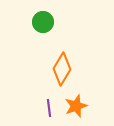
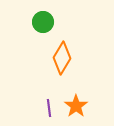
orange diamond: moved 11 px up
orange star: rotated 15 degrees counterclockwise
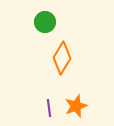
green circle: moved 2 px right
orange star: rotated 15 degrees clockwise
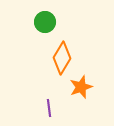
orange star: moved 5 px right, 19 px up
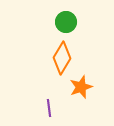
green circle: moved 21 px right
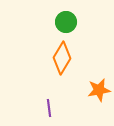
orange star: moved 18 px right, 3 px down; rotated 10 degrees clockwise
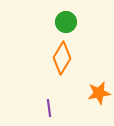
orange star: moved 3 px down
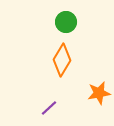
orange diamond: moved 2 px down
purple line: rotated 54 degrees clockwise
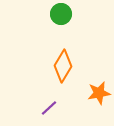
green circle: moved 5 px left, 8 px up
orange diamond: moved 1 px right, 6 px down
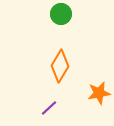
orange diamond: moved 3 px left
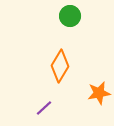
green circle: moved 9 px right, 2 px down
purple line: moved 5 px left
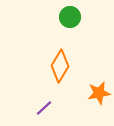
green circle: moved 1 px down
